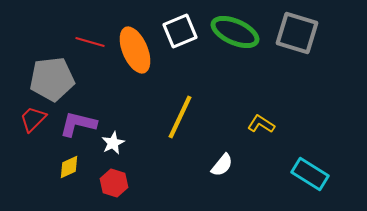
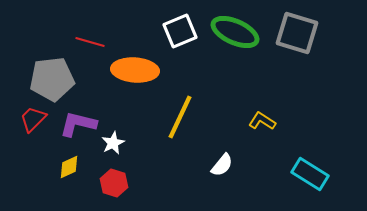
orange ellipse: moved 20 px down; rotated 63 degrees counterclockwise
yellow L-shape: moved 1 px right, 3 px up
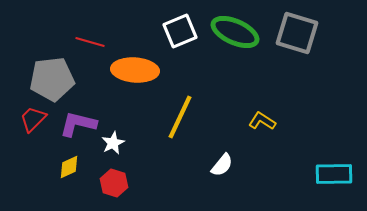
cyan rectangle: moved 24 px right; rotated 33 degrees counterclockwise
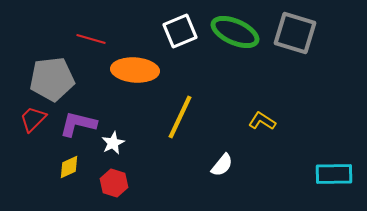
gray square: moved 2 px left
red line: moved 1 px right, 3 px up
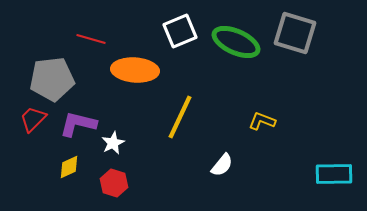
green ellipse: moved 1 px right, 10 px down
yellow L-shape: rotated 12 degrees counterclockwise
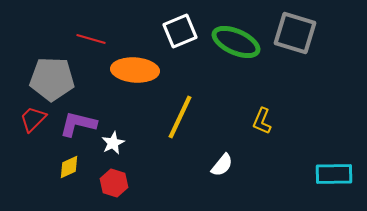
gray pentagon: rotated 9 degrees clockwise
yellow L-shape: rotated 88 degrees counterclockwise
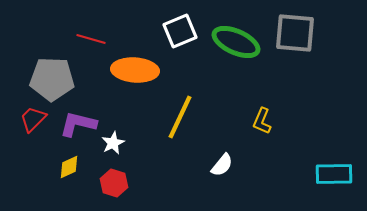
gray square: rotated 12 degrees counterclockwise
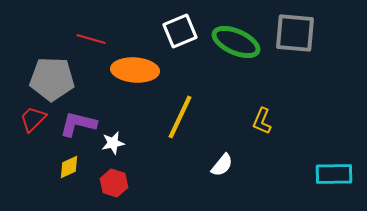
white star: rotated 15 degrees clockwise
